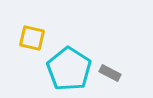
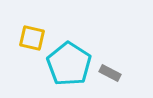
cyan pentagon: moved 5 px up
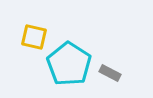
yellow square: moved 2 px right, 1 px up
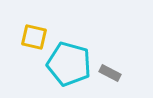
cyan pentagon: rotated 18 degrees counterclockwise
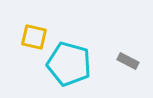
gray rectangle: moved 18 px right, 12 px up
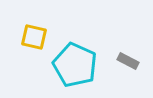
cyan pentagon: moved 6 px right, 1 px down; rotated 9 degrees clockwise
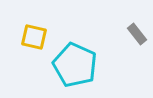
gray rectangle: moved 9 px right, 27 px up; rotated 25 degrees clockwise
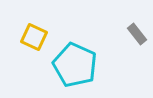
yellow square: rotated 12 degrees clockwise
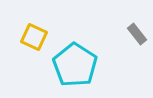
cyan pentagon: rotated 9 degrees clockwise
